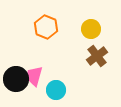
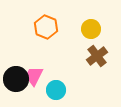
pink trapezoid: rotated 10 degrees clockwise
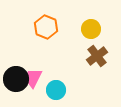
pink trapezoid: moved 1 px left, 2 px down
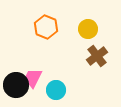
yellow circle: moved 3 px left
black circle: moved 6 px down
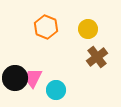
brown cross: moved 1 px down
black circle: moved 1 px left, 7 px up
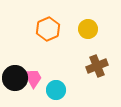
orange hexagon: moved 2 px right, 2 px down; rotated 15 degrees clockwise
brown cross: moved 9 px down; rotated 15 degrees clockwise
pink trapezoid: rotated 125 degrees clockwise
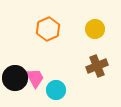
yellow circle: moved 7 px right
pink trapezoid: moved 2 px right
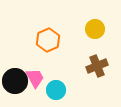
orange hexagon: moved 11 px down
black circle: moved 3 px down
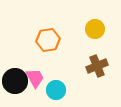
orange hexagon: rotated 15 degrees clockwise
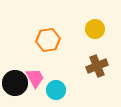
black circle: moved 2 px down
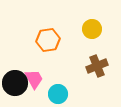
yellow circle: moved 3 px left
pink trapezoid: moved 1 px left, 1 px down
cyan circle: moved 2 px right, 4 px down
